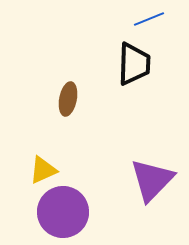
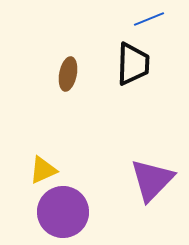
black trapezoid: moved 1 px left
brown ellipse: moved 25 px up
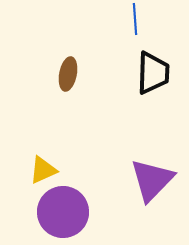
blue line: moved 14 px left; rotated 72 degrees counterclockwise
black trapezoid: moved 20 px right, 9 px down
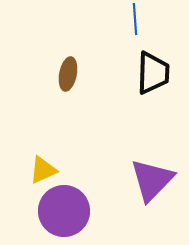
purple circle: moved 1 px right, 1 px up
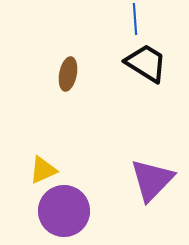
black trapezoid: moved 7 px left, 10 px up; rotated 60 degrees counterclockwise
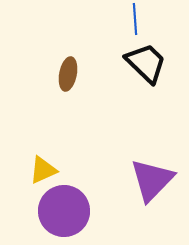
black trapezoid: rotated 12 degrees clockwise
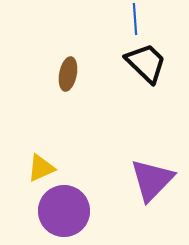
yellow triangle: moved 2 px left, 2 px up
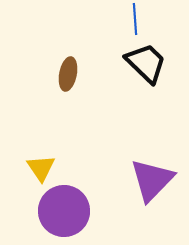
yellow triangle: rotated 40 degrees counterclockwise
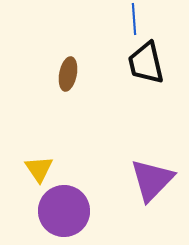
blue line: moved 1 px left
black trapezoid: rotated 147 degrees counterclockwise
yellow triangle: moved 2 px left, 1 px down
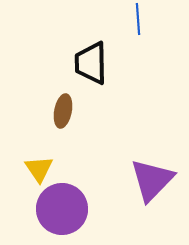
blue line: moved 4 px right
black trapezoid: moved 55 px left; rotated 12 degrees clockwise
brown ellipse: moved 5 px left, 37 px down
purple circle: moved 2 px left, 2 px up
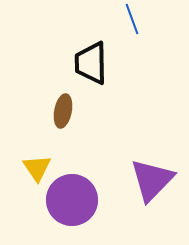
blue line: moved 6 px left; rotated 16 degrees counterclockwise
yellow triangle: moved 2 px left, 1 px up
purple circle: moved 10 px right, 9 px up
